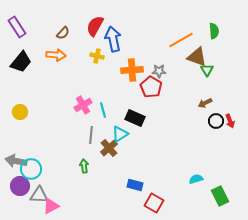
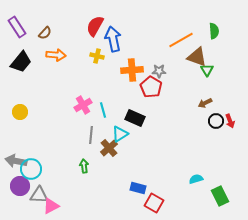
brown semicircle: moved 18 px left
blue rectangle: moved 3 px right, 3 px down
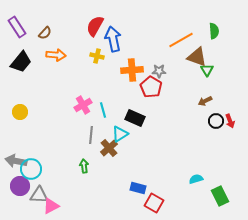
brown arrow: moved 2 px up
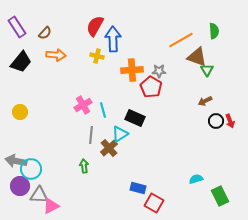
blue arrow: rotated 10 degrees clockwise
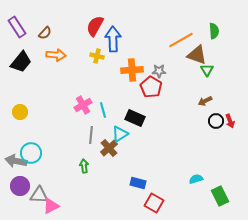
brown triangle: moved 2 px up
cyan circle: moved 16 px up
blue rectangle: moved 5 px up
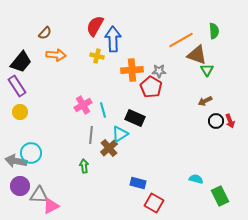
purple rectangle: moved 59 px down
cyan semicircle: rotated 32 degrees clockwise
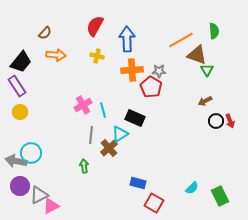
blue arrow: moved 14 px right
cyan semicircle: moved 4 px left, 9 px down; rotated 120 degrees clockwise
gray triangle: rotated 30 degrees counterclockwise
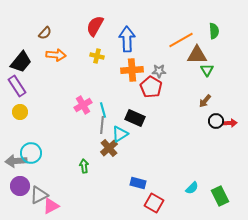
brown triangle: rotated 20 degrees counterclockwise
brown arrow: rotated 24 degrees counterclockwise
red arrow: moved 2 px down; rotated 72 degrees counterclockwise
gray line: moved 11 px right, 10 px up
gray arrow: rotated 15 degrees counterclockwise
